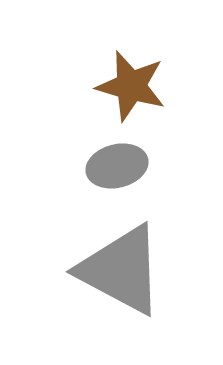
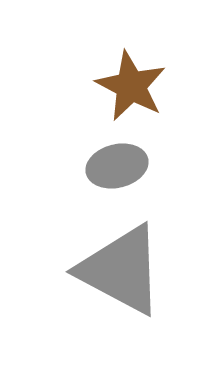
brown star: rotated 12 degrees clockwise
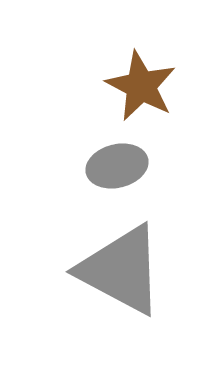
brown star: moved 10 px right
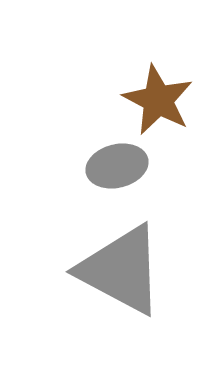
brown star: moved 17 px right, 14 px down
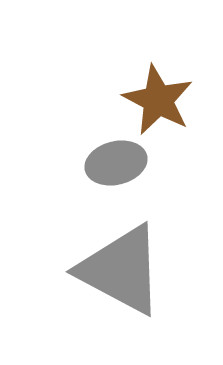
gray ellipse: moved 1 px left, 3 px up
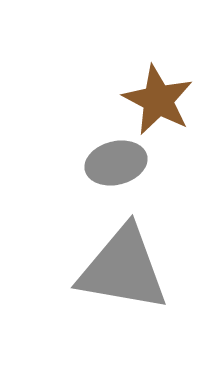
gray triangle: moved 2 px right, 1 px up; rotated 18 degrees counterclockwise
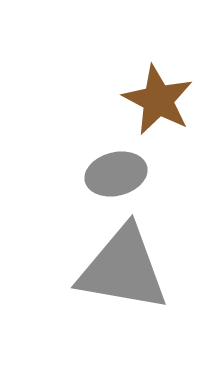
gray ellipse: moved 11 px down
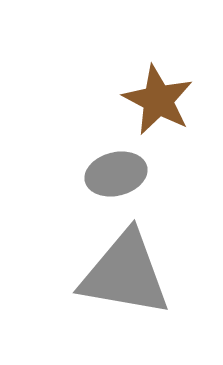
gray triangle: moved 2 px right, 5 px down
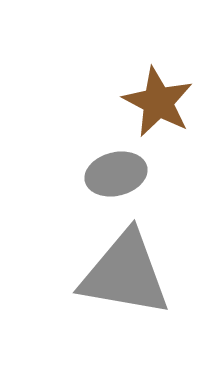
brown star: moved 2 px down
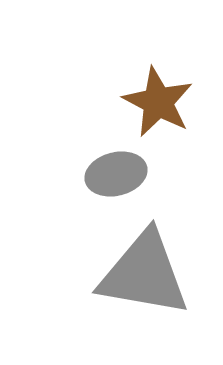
gray triangle: moved 19 px right
